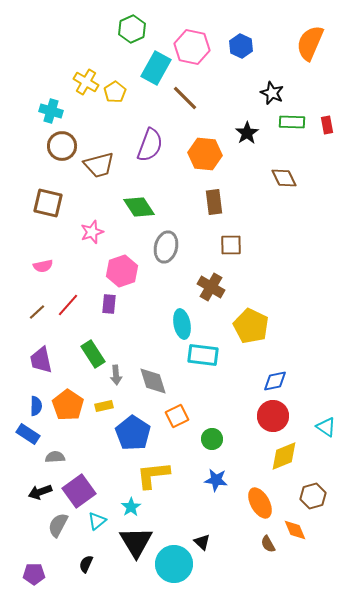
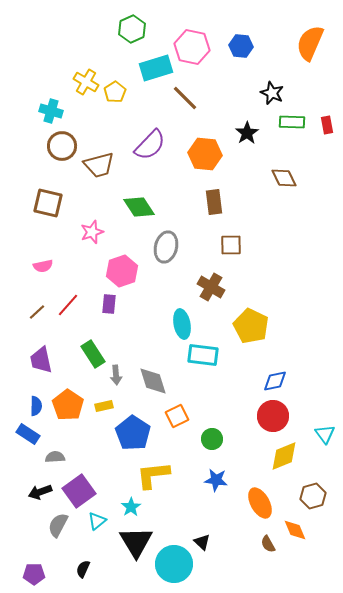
blue hexagon at (241, 46): rotated 20 degrees counterclockwise
cyan rectangle at (156, 68): rotated 44 degrees clockwise
purple semicircle at (150, 145): rotated 24 degrees clockwise
cyan triangle at (326, 427): moved 1 px left, 7 px down; rotated 20 degrees clockwise
black semicircle at (86, 564): moved 3 px left, 5 px down
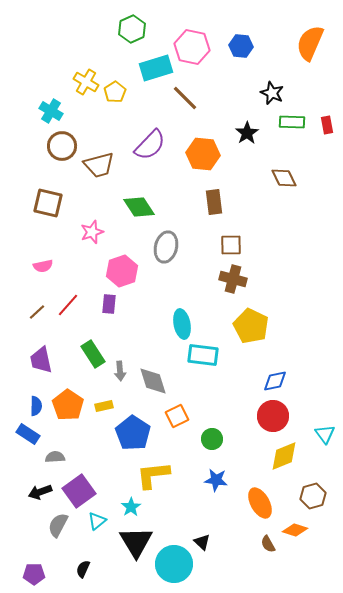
cyan cross at (51, 111): rotated 15 degrees clockwise
orange hexagon at (205, 154): moved 2 px left
brown cross at (211, 287): moved 22 px right, 8 px up; rotated 16 degrees counterclockwise
gray arrow at (116, 375): moved 4 px right, 4 px up
orange diamond at (295, 530): rotated 50 degrees counterclockwise
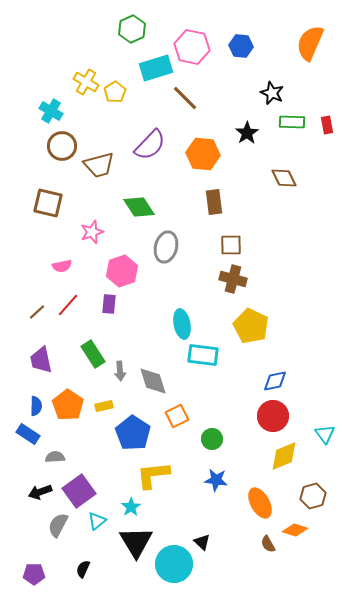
pink semicircle at (43, 266): moved 19 px right
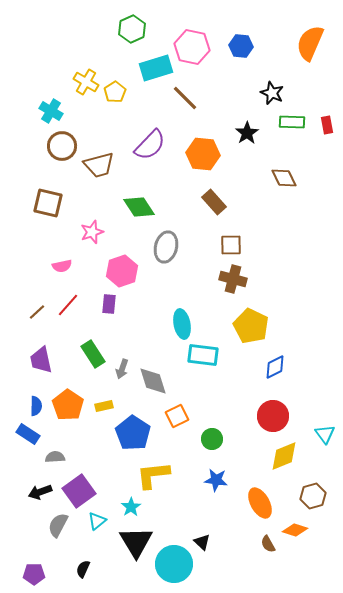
brown rectangle at (214, 202): rotated 35 degrees counterclockwise
gray arrow at (120, 371): moved 2 px right, 2 px up; rotated 24 degrees clockwise
blue diamond at (275, 381): moved 14 px up; rotated 15 degrees counterclockwise
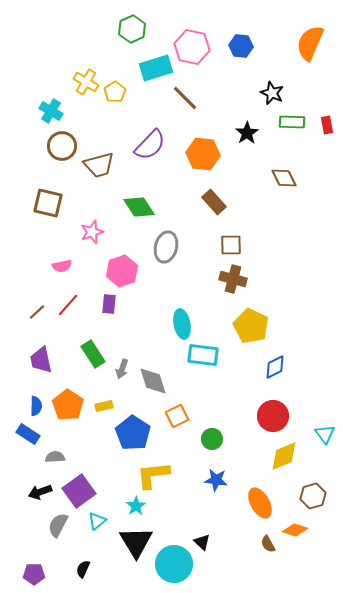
cyan star at (131, 507): moved 5 px right, 1 px up
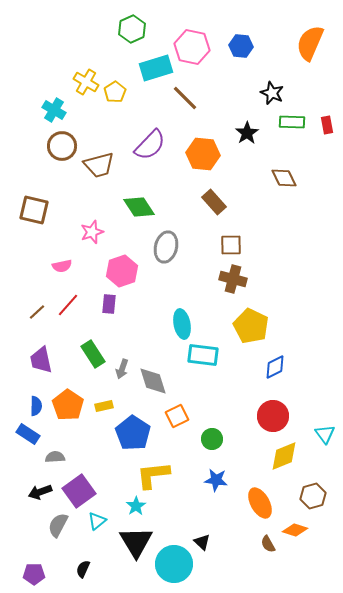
cyan cross at (51, 111): moved 3 px right, 1 px up
brown square at (48, 203): moved 14 px left, 7 px down
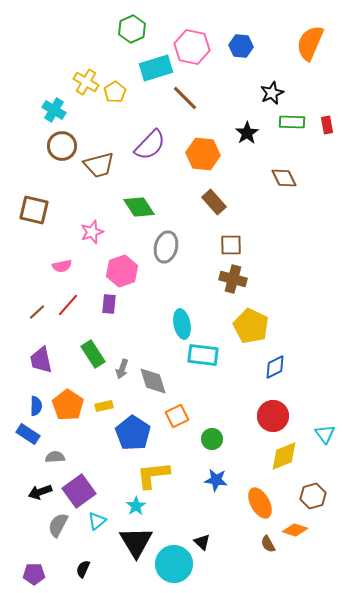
black star at (272, 93): rotated 25 degrees clockwise
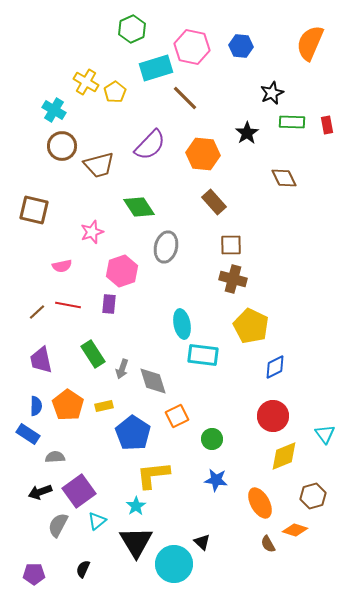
red line at (68, 305): rotated 60 degrees clockwise
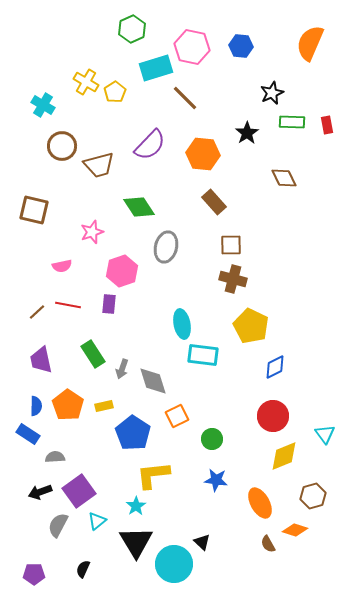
cyan cross at (54, 110): moved 11 px left, 5 px up
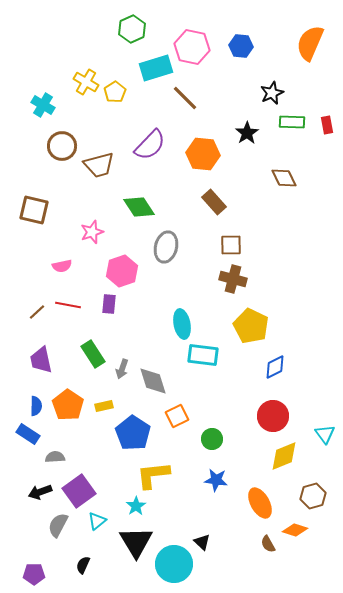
black semicircle at (83, 569): moved 4 px up
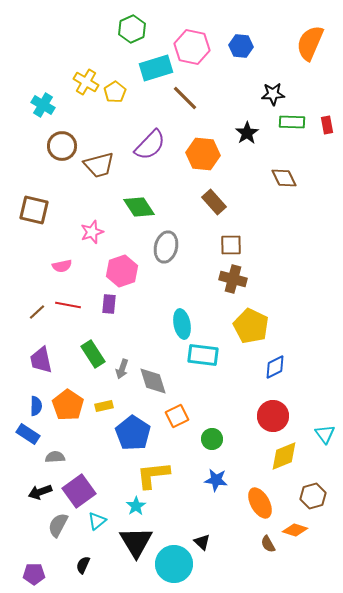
black star at (272, 93): moved 1 px right, 1 px down; rotated 20 degrees clockwise
